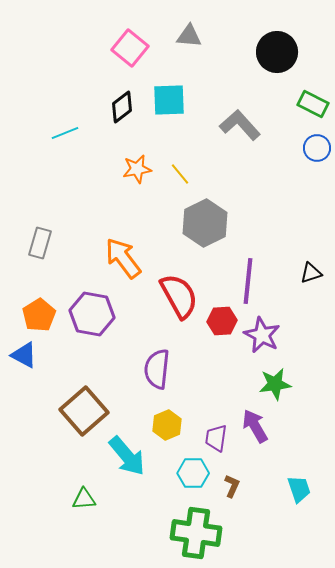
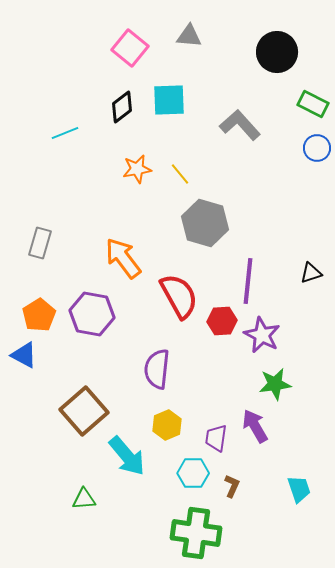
gray hexagon: rotated 18 degrees counterclockwise
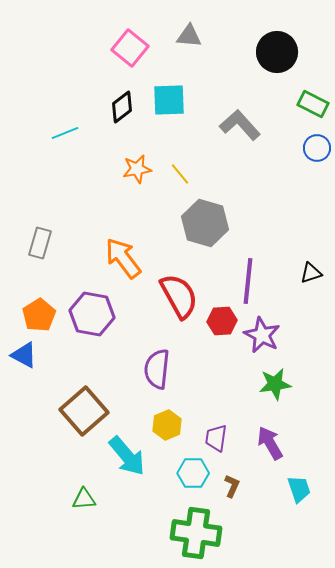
purple arrow: moved 15 px right, 17 px down
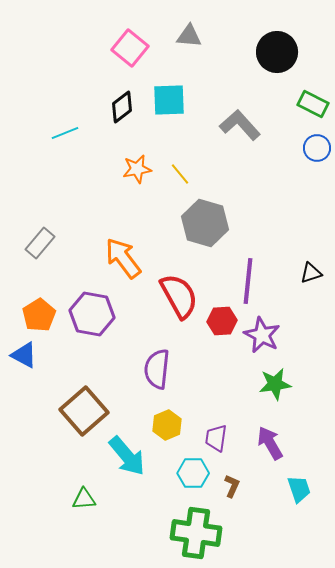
gray rectangle: rotated 24 degrees clockwise
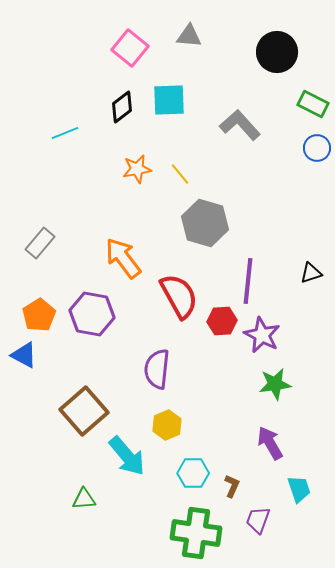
purple trapezoid: moved 42 px right, 82 px down; rotated 12 degrees clockwise
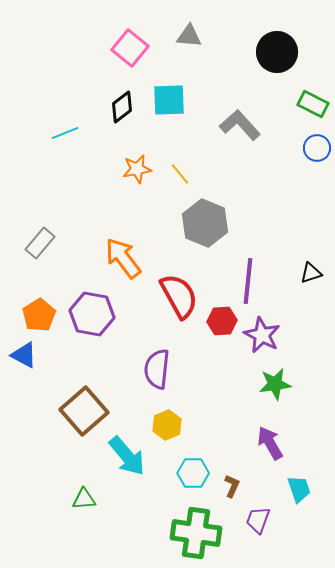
gray hexagon: rotated 6 degrees clockwise
